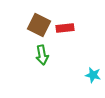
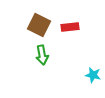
red rectangle: moved 5 px right, 1 px up
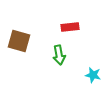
brown square: moved 20 px left, 16 px down; rotated 10 degrees counterclockwise
green arrow: moved 17 px right
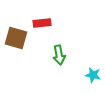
red rectangle: moved 28 px left, 4 px up
brown square: moved 3 px left, 3 px up
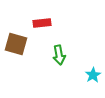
brown square: moved 6 px down
cyan star: rotated 28 degrees clockwise
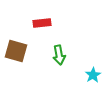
brown square: moved 7 px down
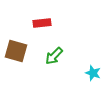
green arrow: moved 5 px left, 1 px down; rotated 54 degrees clockwise
cyan star: moved 2 px up; rotated 21 degrees counterclockwise
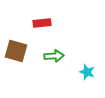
green arrow: rotated 138 degrees counterclockwise
cyan star: moved 6 px left, 1 px up
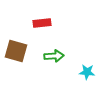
cyan star: rotated 14 degrees counterclockwise
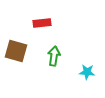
green arrow: rotated 78 degrees counterclockwise
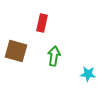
red rectangle: rotated 72 degrees counterclockwise
cyan star: moved 1 px right, 2 px down
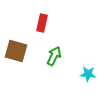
green arrow: rotated 18 degrees clockwise
